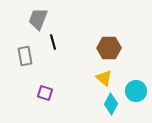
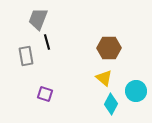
black line: moved 6 px left
gray rectangle: moved 1 px right
purple square: moved 1 px down
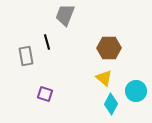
gray trapezoid: moved 27 px right, 4 px up
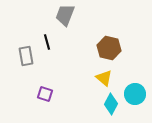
brown hexagon: rotated 15 degrees clockwise
cyan circle: moved 1 px left, 3 px down
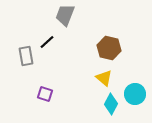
black line: rotated 63 degrees clockwise
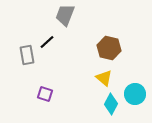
gray rectangle: moved 1 px right, 1 px up
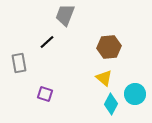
brown hexagon: moved 1 px up; rotated 20 degrees counterclockwise
gray rectangle: moved 8 px left, 8 px down
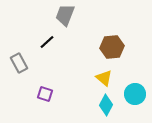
brown hexagon: moved 3 px right
gray rectangle: rotated 18 degrees counterclockwise
cyan diamond: moved 5 px left, 1 px down
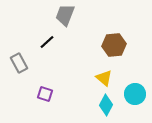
brown hexagon: moved 2 px right, 2 px up
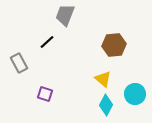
yellow triangle: moved 1 px left, 1 px down
